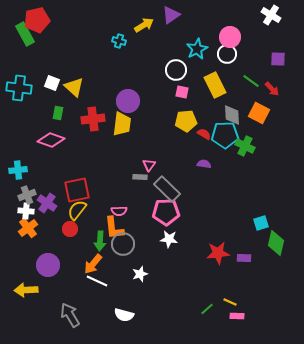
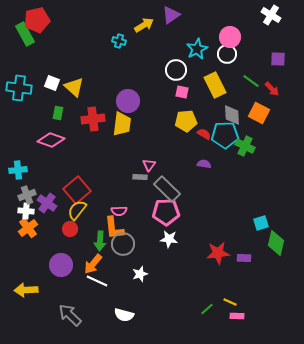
red square at (77, 190): rotated 28 degrees counterclockwise
purple circle at (48, 265): moved 13 px right
gray arrow at (70, 315): rotated 15 degrees counterclockwise
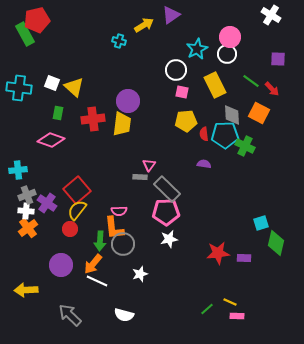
red semicircle at (204, 134): rotated 128 degrees counterclockwise
white star at (169, 239): rotated 18 degrees counterclockwise
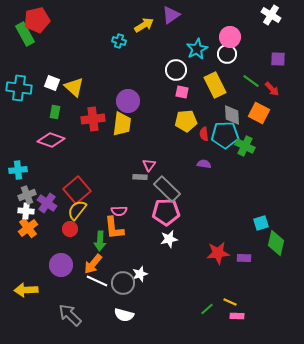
green rectangle at (58, 113): moved 3 px left, 1 px up
gray circle at (123, 244): moved 39 px down
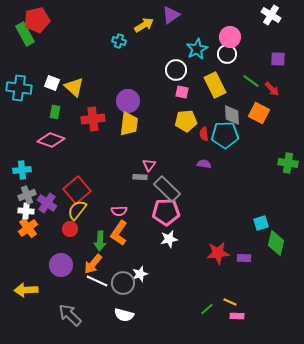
yellow trapezoid at (122, 124): moved 7 px right
green cross at (245, 146): moved 43 px right, 17 px down; rotated 18 degrees counterclockwise
cyan cross at (18, 170): moved 4 px right
orange L-shape at (114, 228): moved 5 px right, 5 px down; rotated 40 degrees clockwise
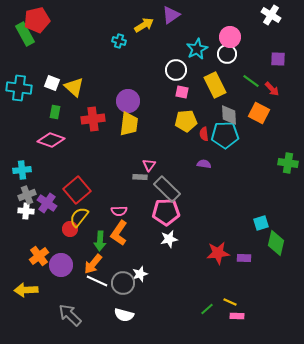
gray diamond at (232, 115): moved 3 px left
yellow semicircle at (77, 210): moved 2 px right, 7 px down
orange cross at (28, 228): moved 11 px right, 28 px down
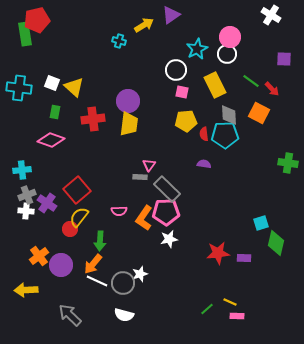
green rectangle at (25, 34): rotated 20 degrees clockwise
purple square at (278, 59): moved 6 px right
orange L-shape at (119, 233): moved 25 px right, 15 px up
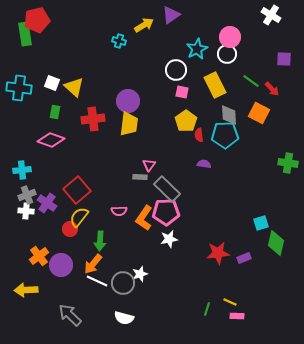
yellow pentagon at (186, 121): rotated 30 degrees counterclockwise
red semicircle at (204, 134): moved 5 px left, 1 px down
purple rectangle at (244, 258): rotated 24 degrees counterclockwise
green line at (207, 309): rotated 32 degrees counterclockwise
white semicircle at (124, 315): moved 3 px down
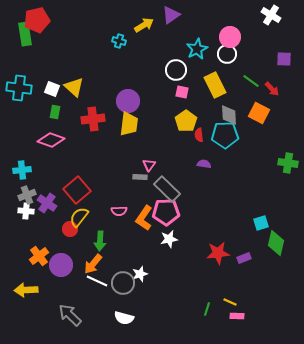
white square at (52, 83): moved 6 px down
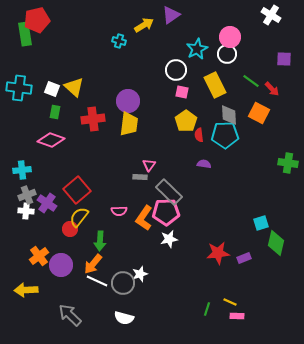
gray rectangle at (167, 189): moved 2 px right, 3 px down
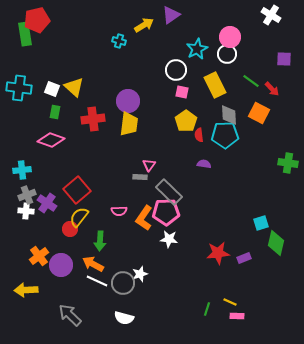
white star at (169, 239): rotated 18 degrees clockwise
orange arrow at (93, 264): rotated 80 degrees clockwise
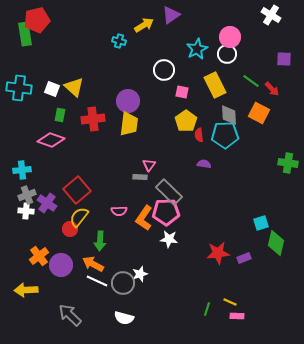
white circle at (176, 70): moved 12 px left
green rectangle at (55, 112): moved 5 px right, 3 px down
